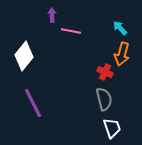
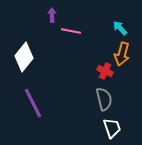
white diamond: moved 1 px down
red cross: moved 1 px up
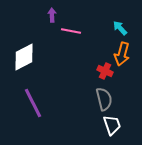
white diamond: rotated 24 degrees clockwise
white trapezoid: moved 3 px up
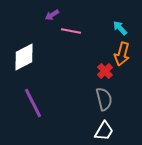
purple arrow: rotated 120 degrees counterclockwise
red cross: rotated 21 degrees clockwise
white trapezoid: moved 8 px left, 6 px down; rotated 50 degrees clockwise
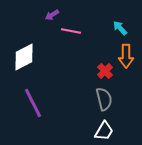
orange arrow: moved 4 px right, 2 px down; rotated 15 degrees counterclockwise
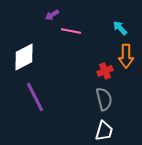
red cross: rotated 21 degrees clockwise
purple line: moved 2 px right, 6 px up
white trapezoid: rotated 15 degrees counterclockwise
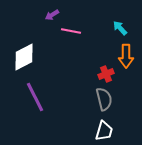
red cross: moved 1 px right, 3 px down
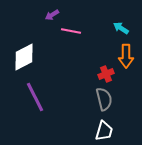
cyan arrow: moved 1 px right; rotated 14 degrees counterclockwise
